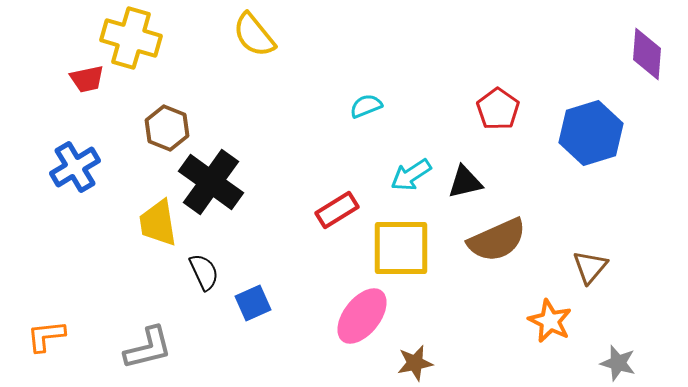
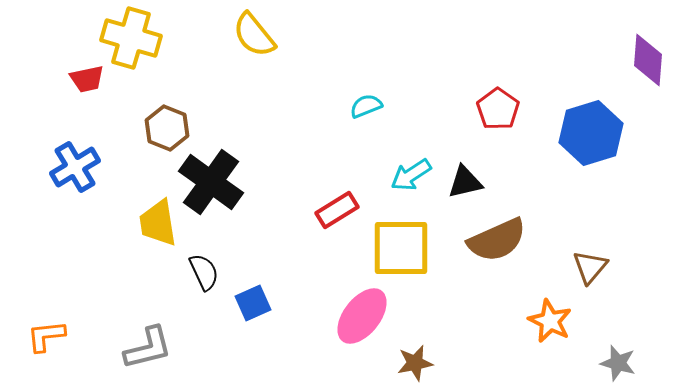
purple diamond: moved 1 px right, 6 px down
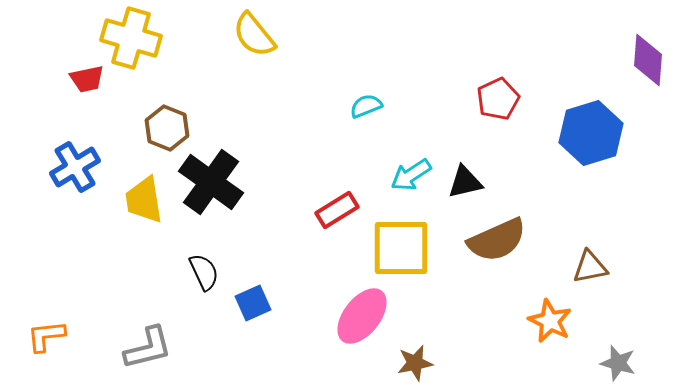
red pentagon: moved 10 px up; rotated 12 degrees clockwise
yellow trapezoid: moved 14 px left, 23 px up
brown triangle: rotated 39 degrees clockwise
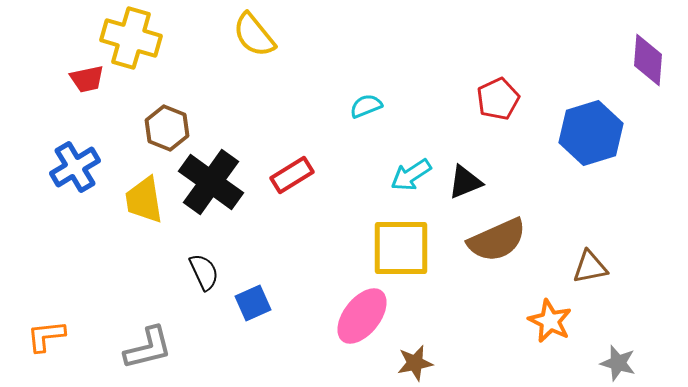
black triangle: rotated 9 degrees counterclockwise
red rectangle: moved 45 px left, 35 px up
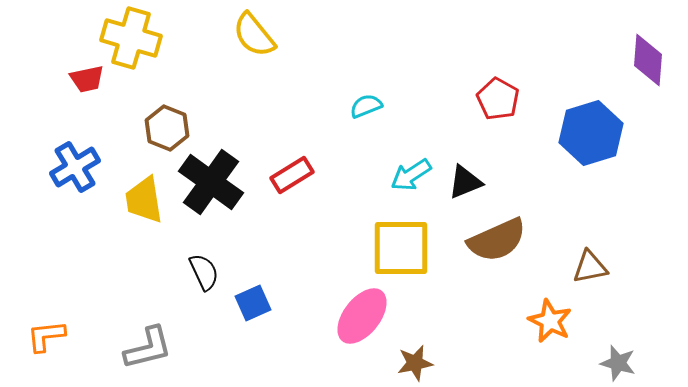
red pentagon: rotated 18 degrees counterclockwise
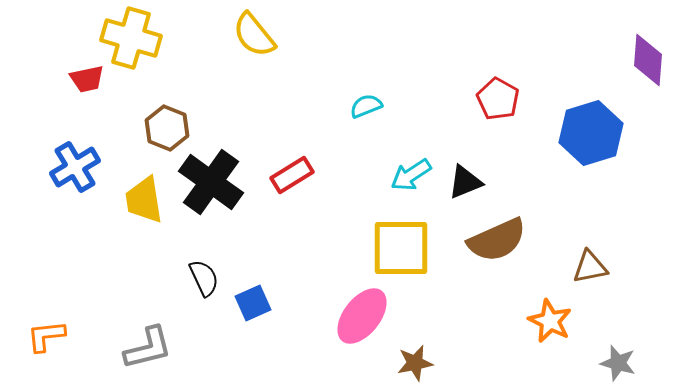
black semicircle: moved 6 px down
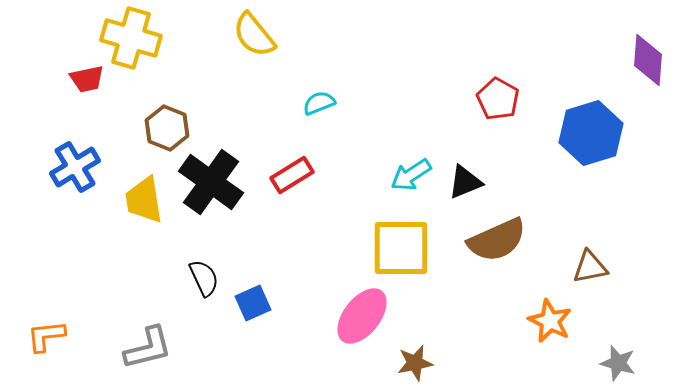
cyan semicircle: moved 47 px left, 3 px up
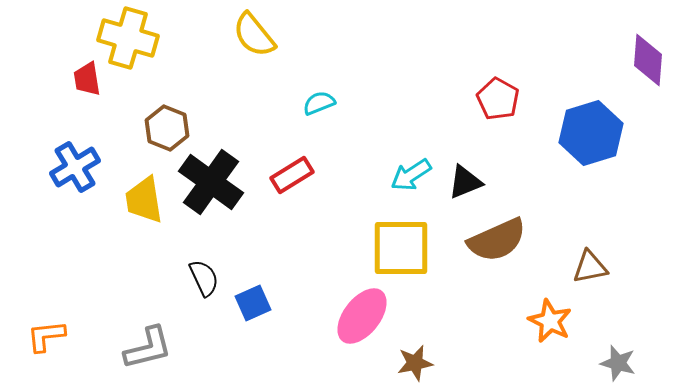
yellow cross: moved 3 px left
red trapezoid: rotated 93 degrees clockwise
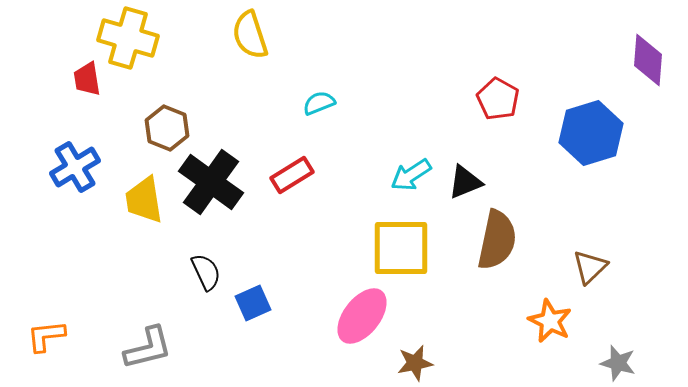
yellow semicircle: moved 4 px left; rotated 21 degrees clockwise
brown semicircle: rotated 54 degrees counterclockwise
brown triangle: rotated 33 degrees counterclockwise
black semicircle: moved 2 px right, 6 px up
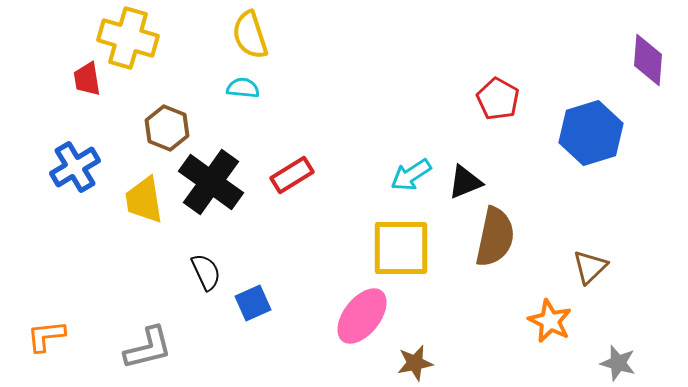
cyan semicircle: moved 76 px left, 15 px up; rotated 28 degrees clockwise
brown semicircle: moved 2 px left, 3 px up
